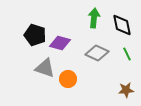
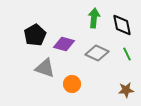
black pentagon: rotated 25 degrees clockwise
purple diamond: moved 4 px right, 1 px down
orange circle: moved 4 px right, 5 px down
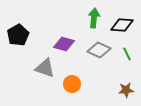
black diamond: rotated 75 degrees counterclockwise
black pentagon: moved 17 px left
gray diamond: moved 2 px right, 3 px up
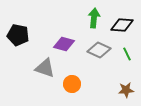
black pentagon: rotated 30 degrees counterclockwise
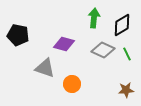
black diamond: rotated 35 degrees counterclockwise
gray diamond: moved 4 px right
